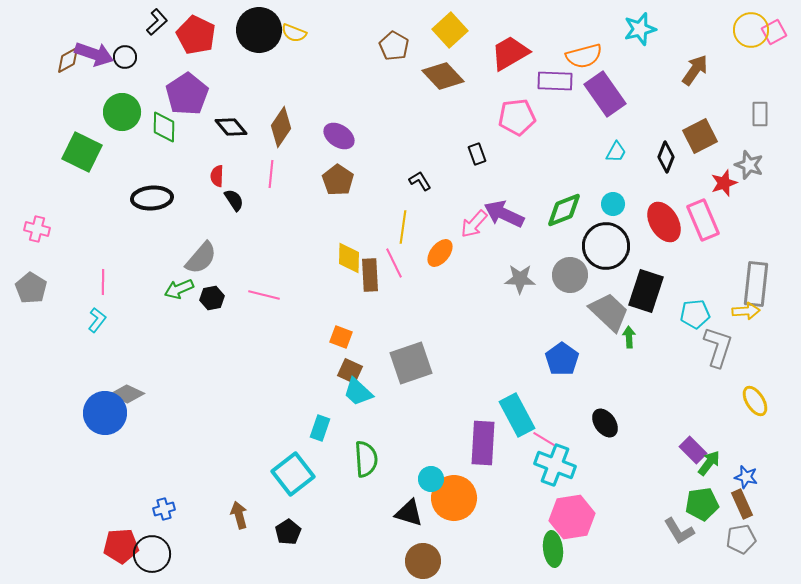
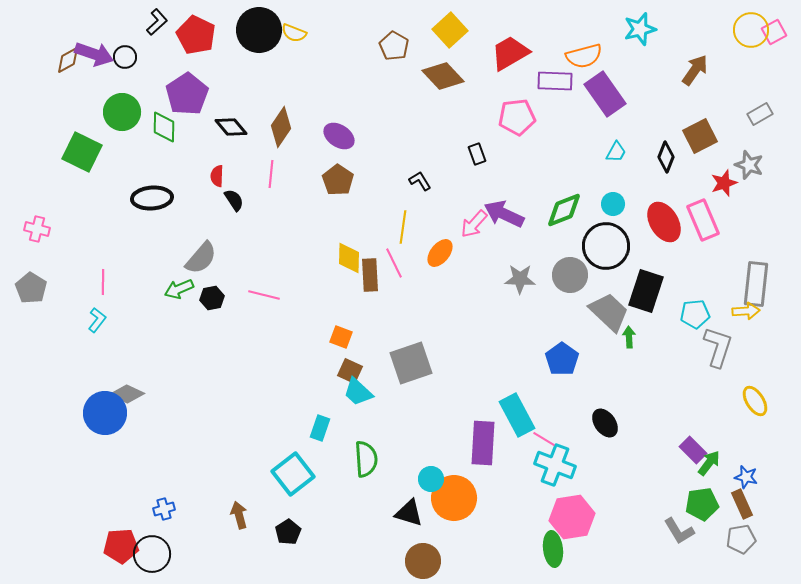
gray rectangle at (760, 114): rotated 60 degrees clockwise
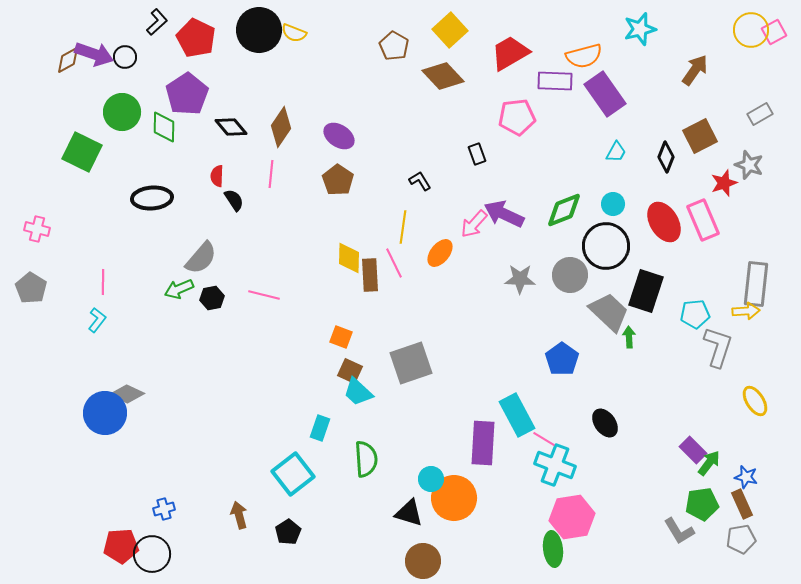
red pentagon at (196, 35): moved 3 px down
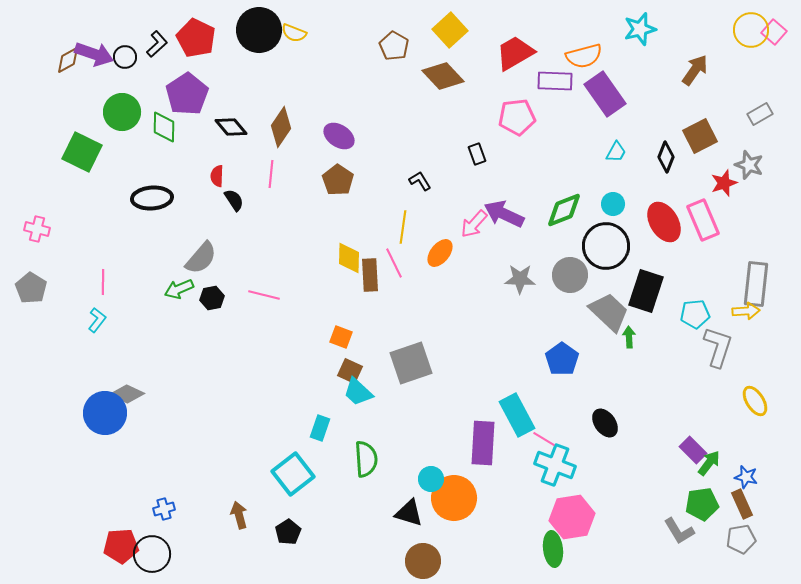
black L-shape at (157, 22): moved 22 px down
pink square at (774, 32): rotated 20 degrees counterclockwise
red trapezoid at (510, 53): moved 5 px right
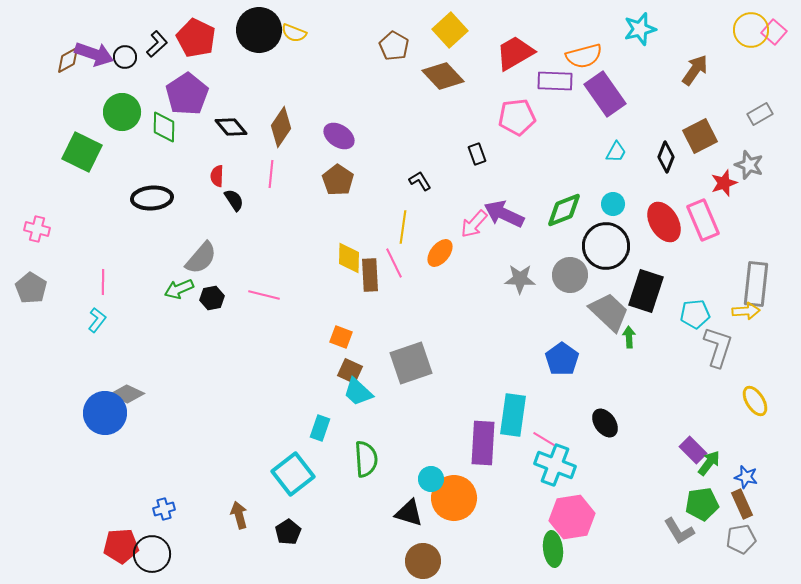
cyan rectangle at (517, 415): moved 4 px left; rotated 36 degrees clockwise
